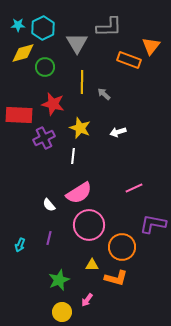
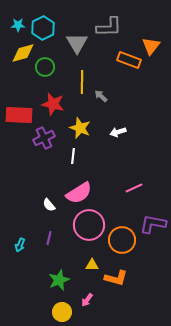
gray arrow: moved 3 px left, 2 px down
orange circle: moved 7 px up
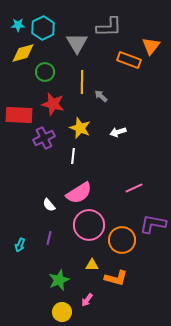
green circle: moved 5 px down
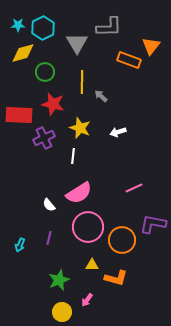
pink circle: moved 1 px left, 2 px down
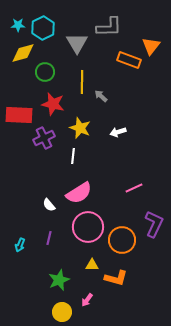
purple L-shape: moved 1 px right; rotated 104 degrees clockwise
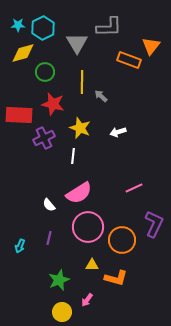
cyan arrow: moved 1 px down
